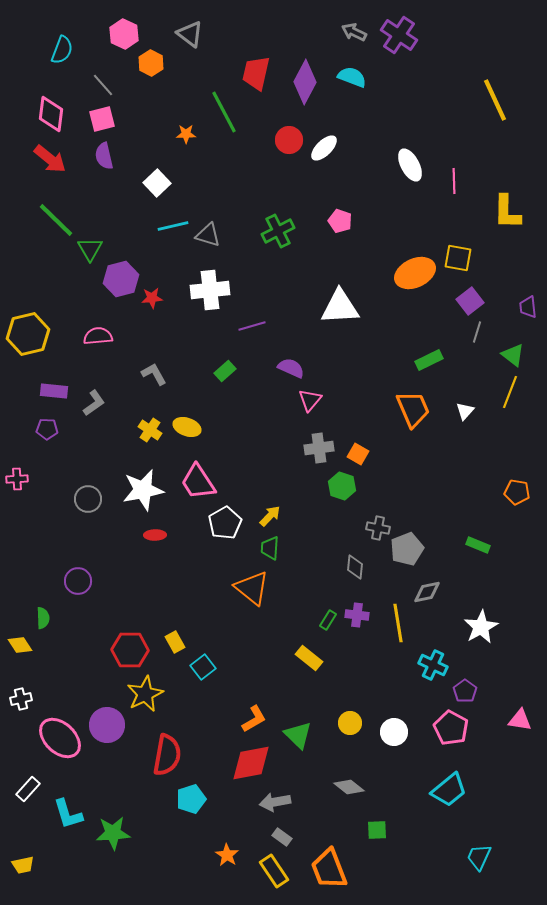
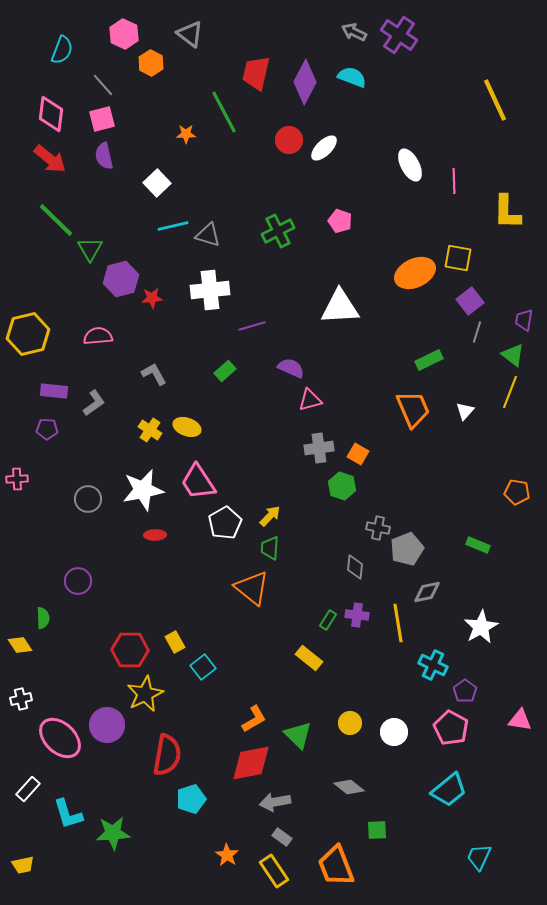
purple trapezoid at (528, 307): moved 4 px left, 13 px down; rotated 15 degrees clockwise
pink triangle at (310, 400): rotated 35 degrees clockwise
orange trapezoid at (329, 869): moved 7 px right, 3 px up
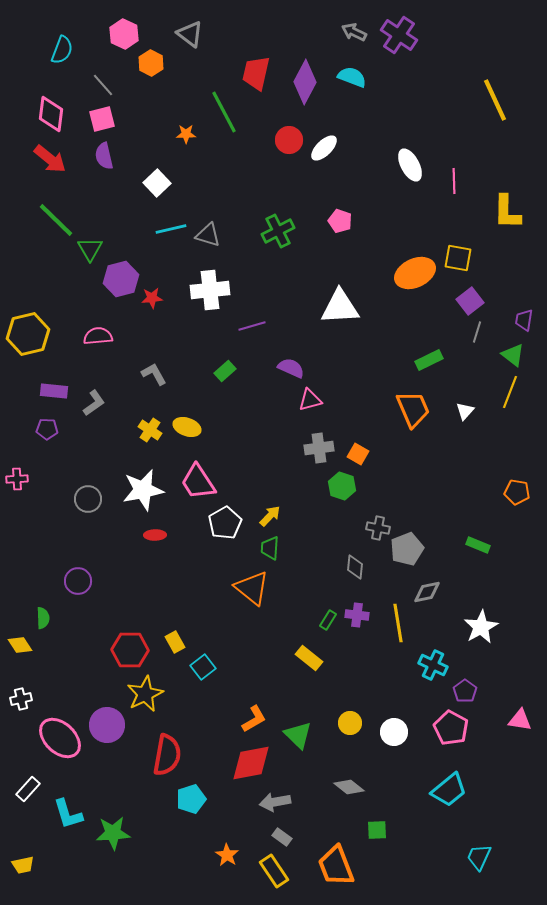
cyan line at (173, 226): moved 2 px left, 3 px down
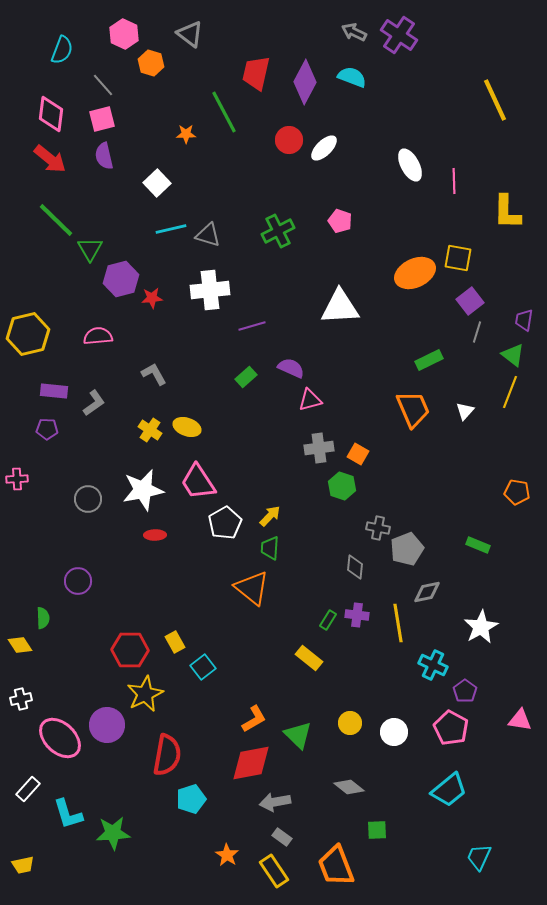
orange hexagon at (151, 63): rotated 10 degrees counterclockwise
green rectangle at (225, 371): moved 21 px right, 6 px down
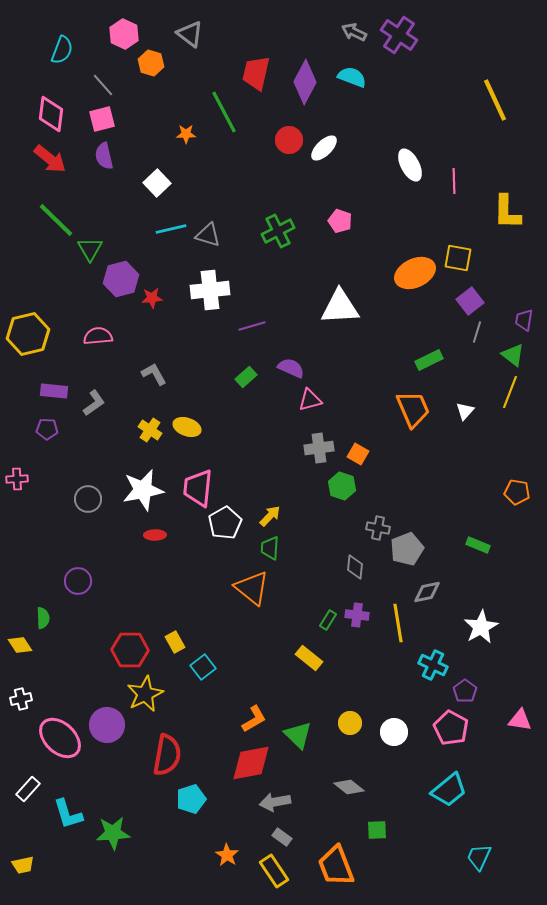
pink trapezoid at (198, 482): moved 6 px down; rotated 39 degrees clockwise
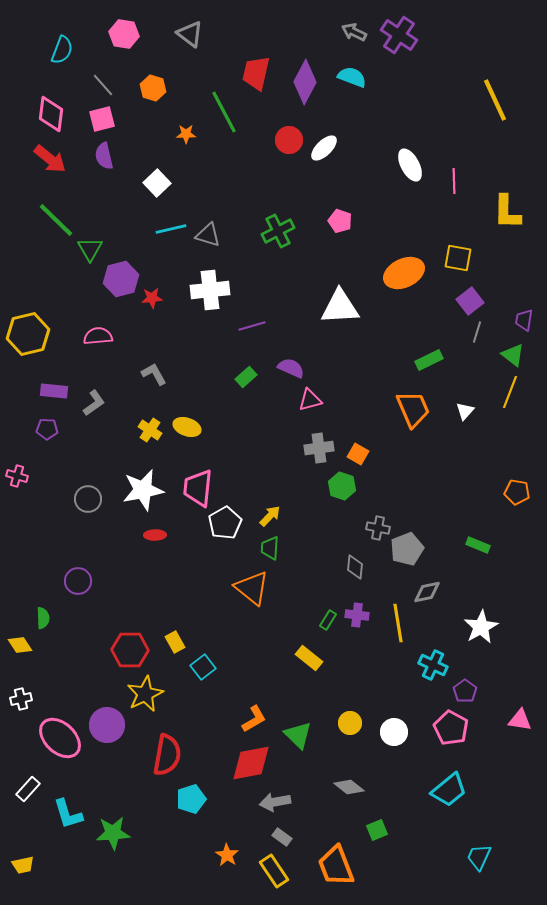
pink hexagon at (124, 34): rotated 16 degrees counterclockwise
orange hexagon at (151, 63): moved 2 px right, 25 px down
orange ellipse at (415, 273): moved 11 px left
pink cross at (17, 479): moved 3 px up; rotated 20 degrees clockwise
green square at (377, 830): rotated 20 degrees counterclockwise
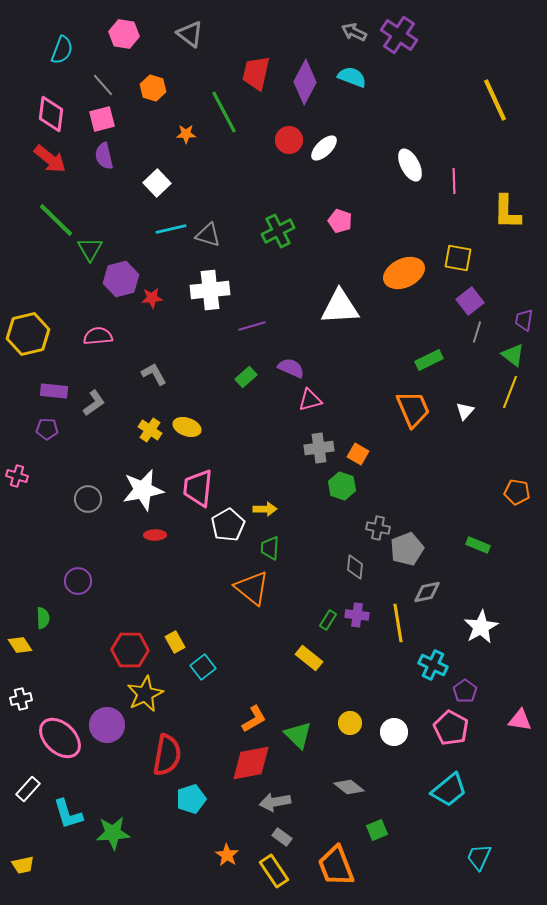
yellow arrow at (270, 516): moved 5 px left, 7 px up; rotated 45 degrees clockwise
white pentagon at (225, 523): moved 3 px right, 2 px down
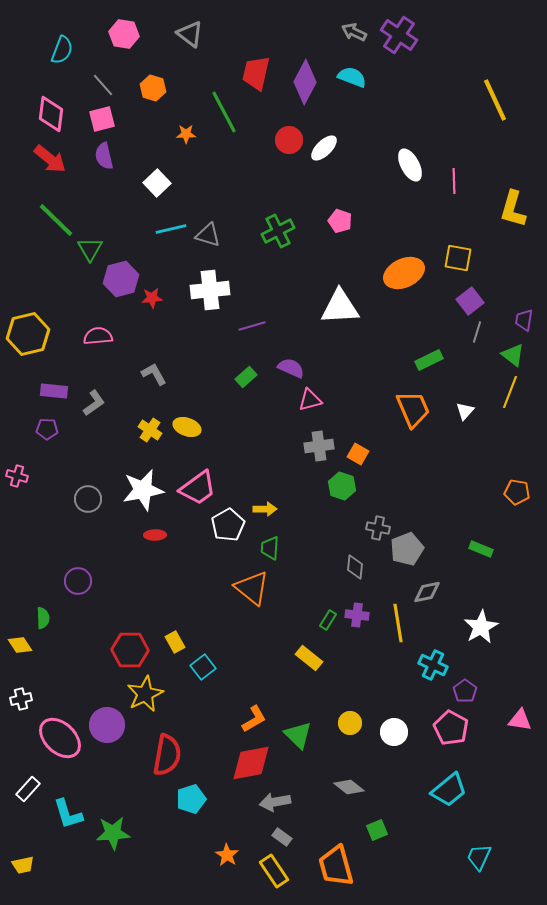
yellow L-shape at (507, 212): moved 6 px right, 3 px up; rotated 15 degrees clockwise
gray cross at (319, 448): moved 2 px up
pink trapezoid at (198, 488): rotated 132 degrees counterclockwise
green rectangle at (478, 545): moved 3 px right, 4 px down
orange trapezoid at (336, 866): rotated 6 degrees clockwise
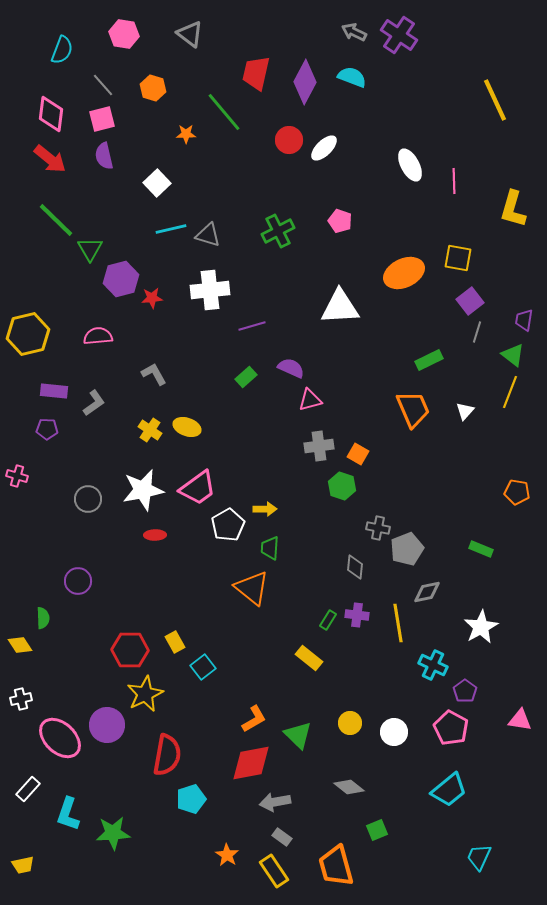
green line at (224, 112): rotated 12 degrees counterclockwise
cyan L-shape at (68, 814): rotated 36 degrees clockwise
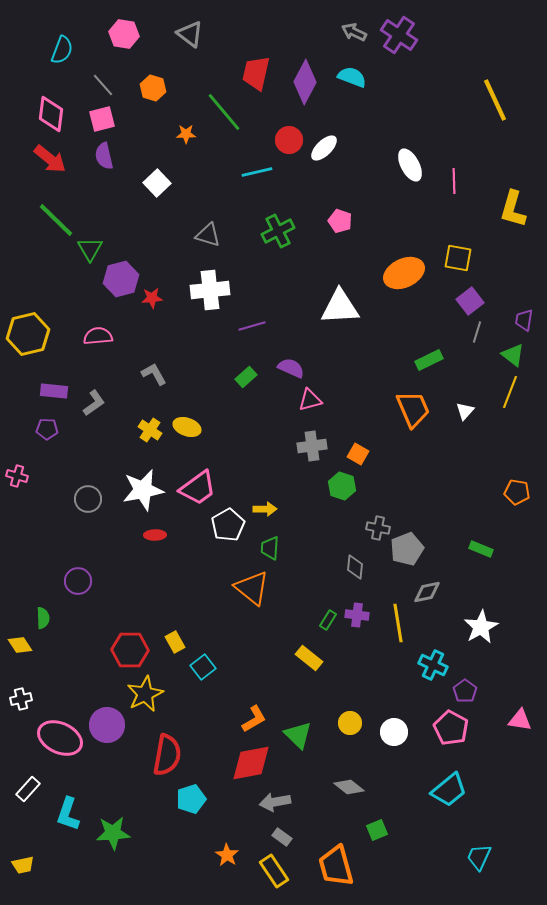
cyan line at (171, 229): moved 86 px right, 57 px up
gray cross at (319, 446): moved 7 px left
pink ellipse at (60, 738): rotated 18 degrees counterclockwise
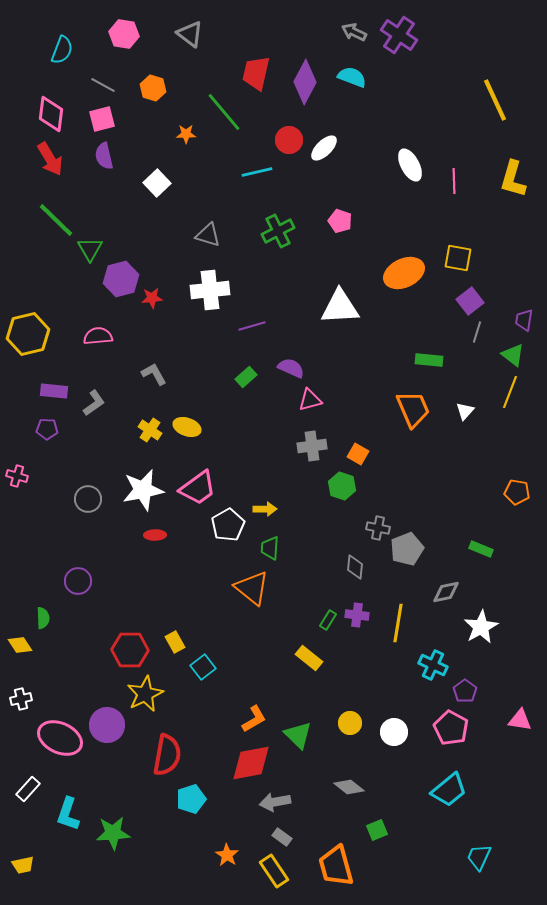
gray line at (103, 85): rotated 20 degrees counterclockwise
red arrow at (50, 159): rotated 20 degrees clockwise
yellow L-shape at (513, 209): moved 30 px up
green rectangle at (429, 360): rotated 32 degrees clockwise
gray diamond at (427, 592): moved 19 px right
yellow line at (398, 623): rotated 18 degrees clockwise
